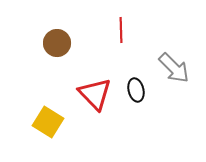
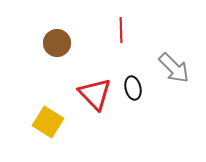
black ellipse: moved 3 px left, 2 px up
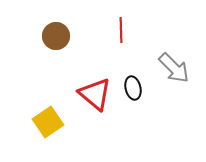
brown circle: moved 1 px left, 7 px up
red triangle: rotated 6 degrees counterclockwise
yellow square: rotated 24 degrees clockwise
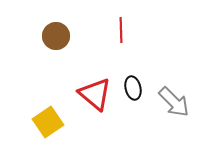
gray arrow: moved 34 px down
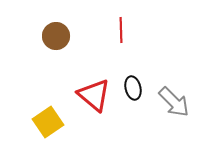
red triangle: moved 1 px left, 1 px down
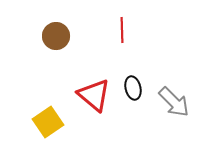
red line: moved 1 px right
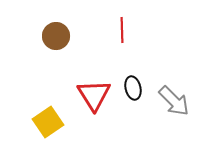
red triangle: rotated 18 degrees clockwise
gray arrow: moved 1 px up
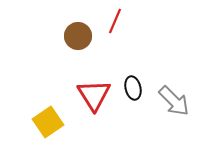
red line: moved 7 px left, 9 px up; rotated 25 degrees clockwise
brown circle: moved 22 px right
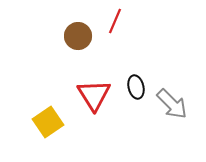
black ellipse: moved 3 px right, 1 px up
gray arrow: moved 2 px left, 3 px down
